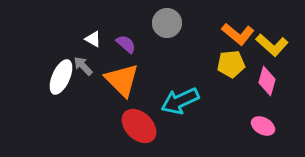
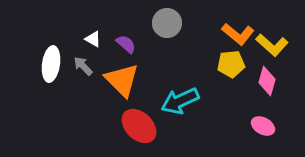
white ellipse: moved 10 px left, 13 px up; rotated 16 degrees counterclockwise
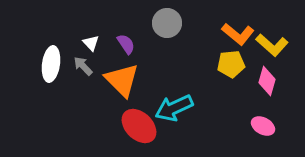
white triangle: moved 2 px left, 4 px down; rotated 18 degrees clockwise
purple semicircle: rotated 15 degrees clockwise
cyan arrow: moved 6 px left, 7 px down
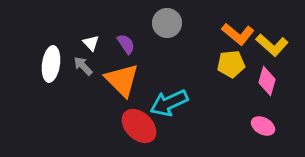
cyan arrow: moved 5 px left, 5 px up
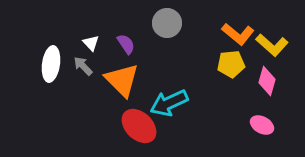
pink ellipse: moved 1 px left, 1 px up
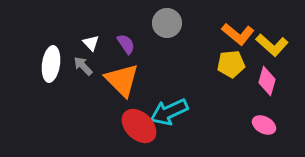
cyan arrow: moved 9 px down
pink ellipse: moved 2 px right
